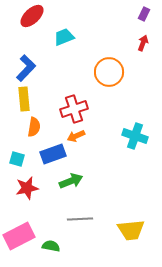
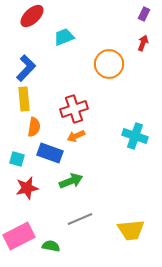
orange circle: moved 8 px up
blue rectangle: moved 3 px left, 1 px up; rotated 40 degrees clockwise
gray line: rotated 20 degrees counterclockwise
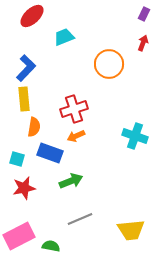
red star: moved 3 px left
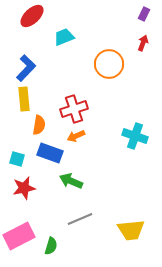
orange semicircle: moved 5 px right, 2 px up
green arrow: rotated 135 degrees counterclockwise
green semicircle: rotated 96 degrees clockwise
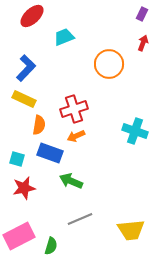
purple rectangle: moved 2 px left
yellow rectangle: rotated 60 degrees counterclockwise
cyan cross: moved 5 px up
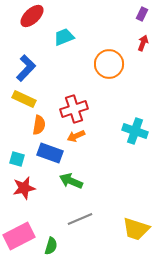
yellow trapezoid: moved 5 px right, 1 px up; rotated 24 degrees clockwise
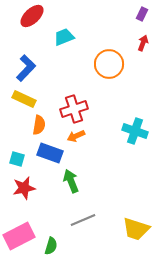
green arrow: rotated 45 degrees clockwise
gray line: moved 3 px right, 1 px down
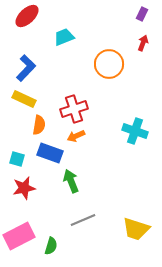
red ellipse: moved 5 px left
